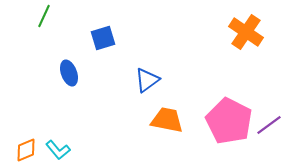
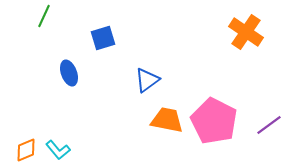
pink pentagon: moved 15 px left
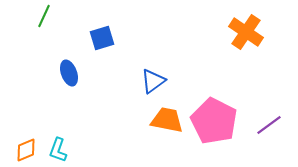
blue square: moved 1 px left
blue triangle: moved 6 px right, 1 px down
cyan L-shape: rotated 60 degrees clockwise
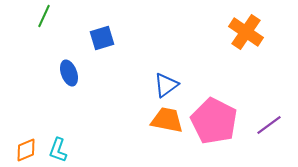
blue triangle: moved 13 px right, 4 px down
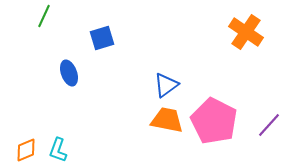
purple line: rotated 12 degrees counterclockwise
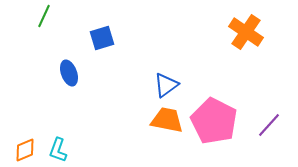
orange diamond: moved 1 px left
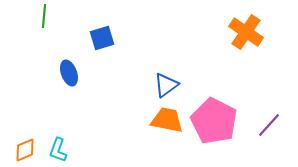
green line: rotated 20 degrees counterclockwise
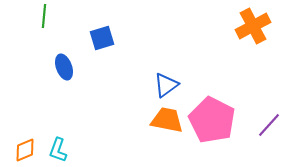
orange cross: moved 7 px right, 6 px up; rotated 28 degrees clockwise
blue ellipse: moved 5 px left, 6 px up
pink pentagon: moved 2 px left, 1 px up
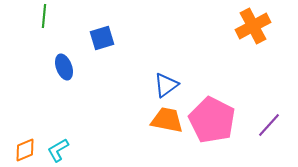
cyan L-shape: rotated 40 degrees clockwise
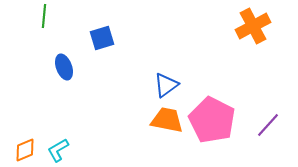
purple line: moved 1 px left
